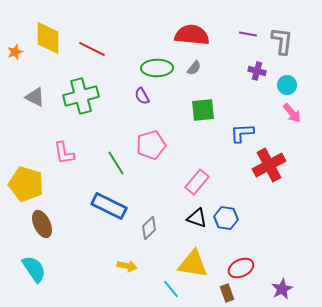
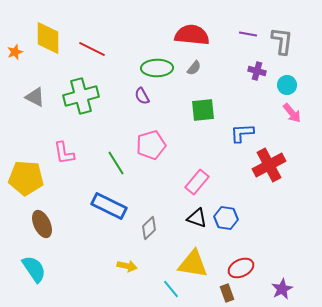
yellow pentagon: moved 6 px up; rotated 12 degrees counterclockwise
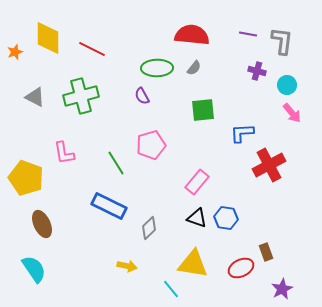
yellow pentagon: rotated 16 degrees clockwise
brown rectangle: moved 39 px right, 41 px up
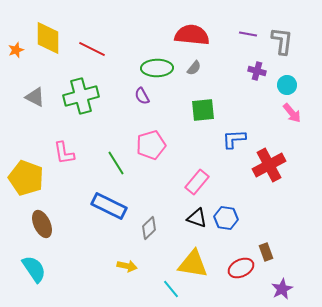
orange star: moved 1 px right, 2 px up
blue L-shape: moved 8 px left, 6 px down
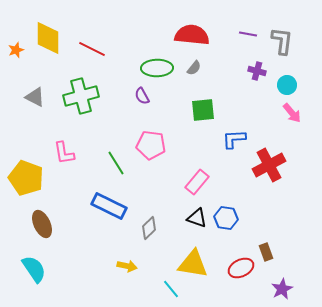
pink pentagon: rotated 24 degrees clockwise
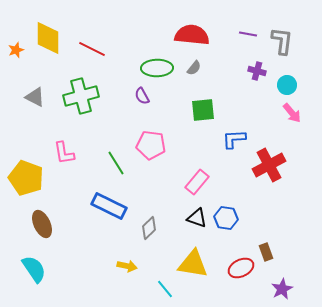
cyan line: moved 6 px left
